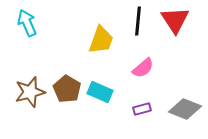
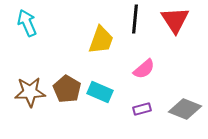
black line: moved 3 px left, 2 px up
pink semicircle: moved 1 px right, 1 px down
brown star: rotated 12 degrees clockwise
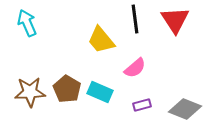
black line: rotated 12 degrees counterclockwise
yellow trapezoid: rotated 120 degrees clockwise
pink semicircle: moved 9 px left, 1 px up
purple rectangle: moved 4 px up
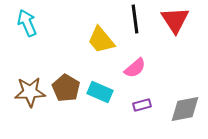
brown pentagon: moved 1 px left, 1 px up
gray diamond: rotated 32 degrees counterclockwise
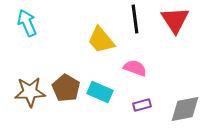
pink semicircle: rotated 120 degrees counterclockwise
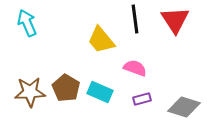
purple rectangle: moved 6 px up
gray diamond: moved 1 px left, 2 px up; rotated 28 degrees clockwise
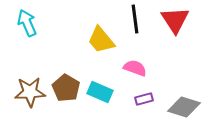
purple rectangle: moved 2 px right
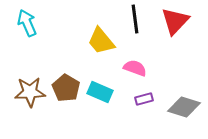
red triangle: moved 1 px down; rotated 16 degrees clockwise
yellow trapezoid: moved 1 px down
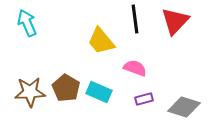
cyan rectangle: moved 1 px left
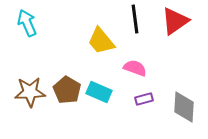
red triangle: rotated 12 degrees clockwise
brown pentagon: moved 1 px right, 2 px down
gray diamond: rotated 76 degrees clockwise
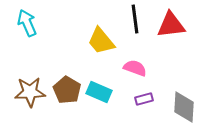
red triangle: moved 4 px left, 4 px down; rotated 28 degrees clockwise
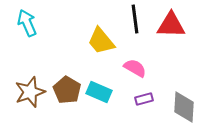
red triangle: rotated 8 degrees clockwise
pink semicircle: rotated 10 degrees clockwise
brown star: rotated 16 degrees counterclockwise
